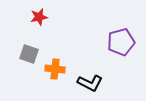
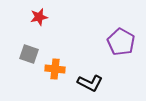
purple pentagon: rotated 28 degrees counterclockwise
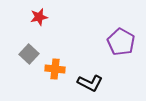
gray square: rotated 24 degrees clockwise
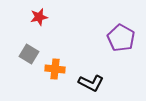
purple pentagon: moved 4 px up
gray square: rotated 12 degrees counterclockwise
black L-shape: moved 1 px right
